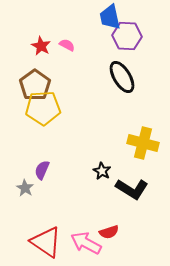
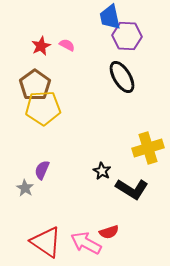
red star: rotated 18 degrees clockwise
yellow cross: moved 5 px right, 5 px down; rotated 32 degrees counterclockwise
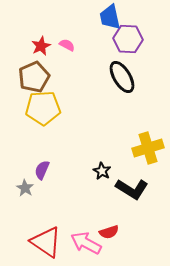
purple hexagon: moved 1 px right, 3 px down
brown pentagon: moved 1 px left, 8 px up; rotated 12 degrees clockwise
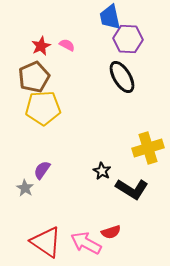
purple semicircle: rotated 12 degrees clockwise
red semicircle: moved 2 px right
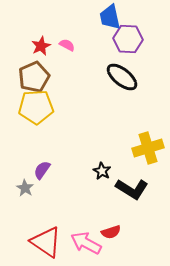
black ellipse: rotated 20 degrees counterclockwise
yellow pentagon: moved 7 px left, 1 px up
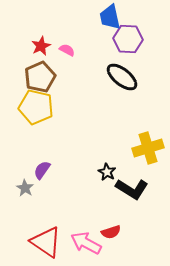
pink semicircle: moved 5 px down
brown pentagon: moved 6 px right
yellow pentagon: rotated 16 degrees clockwise
black star: moved 5 px right, 1 px down
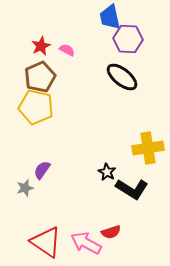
yellow cross: rotated 8 degrees clockwise
gray star: rotated 24 degrees clockwise
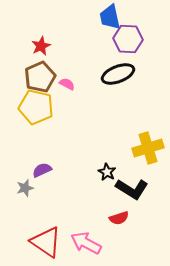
pink semicircle: moved 34 px down
black ellipse: moved 4 px left, 3 px up; rotated 60 degrees counterclockwise
yellow cross: rotated 8 degrees counterclockwise
purple semicircle: rotated 30 degrees clockwise
red semicircle: moved 8 px right, 14 px up
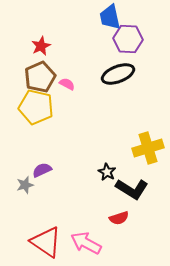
gray star: moved 3 px up
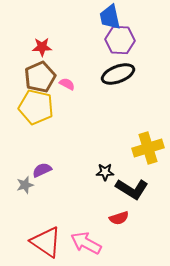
purple hexagon: moved 8 px left, 1 px down
red star: moved 1 px right, 1 px down; rotated 24 degrees clockwise
black star: moved 2 px left; rotated 30 degrees counterclockwise
